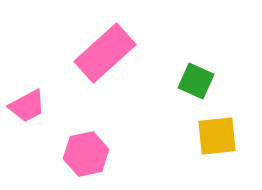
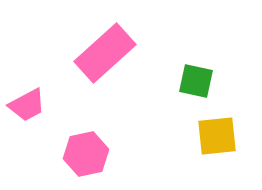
green square: rotated 12 degrees counterclockwise
pink trapezoid: moved 1 px up
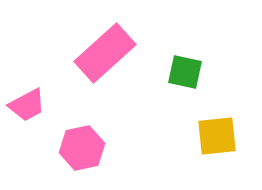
green square: moved 11 px left, 9 px up
pink hexagon: moved 4 px left, 6 px up
